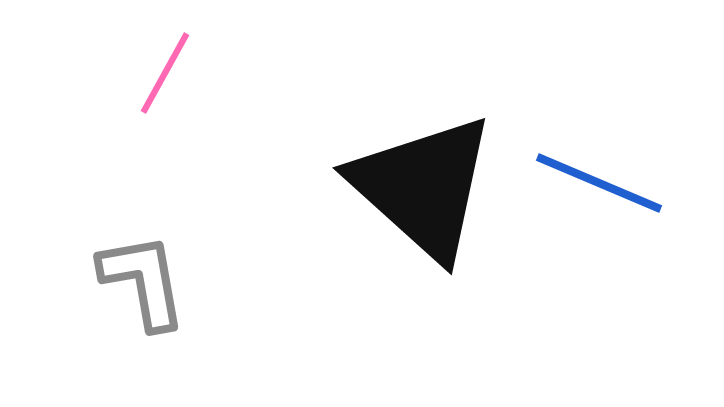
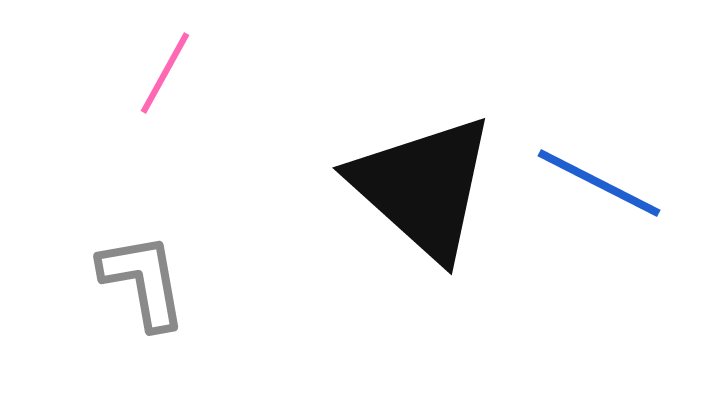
blue line: rotated 4 degrees clockwise
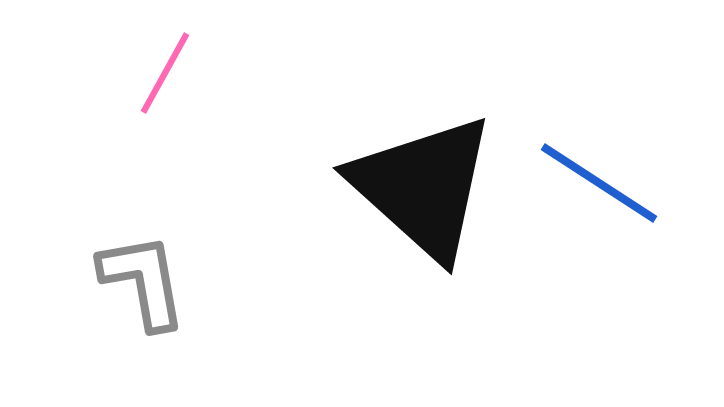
blue line: rotated 6 degrees clockwise
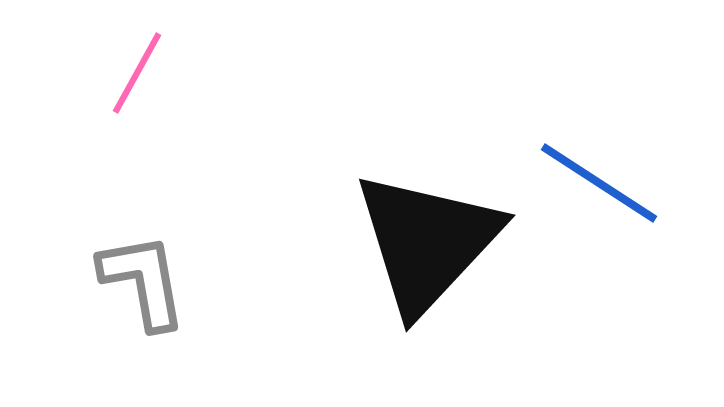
pink line: moved 28 px left
black triangle: moved 4 px right, 55 px down; rotated 31 degrees clockwise
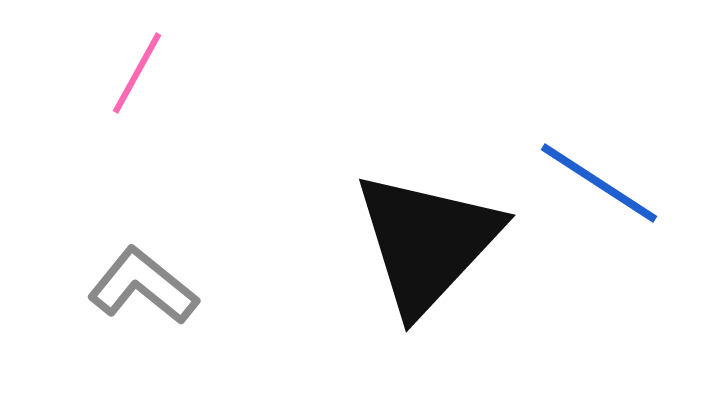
gray L-shape: moved 5 px down; rotated 41 degrees counterclockwise
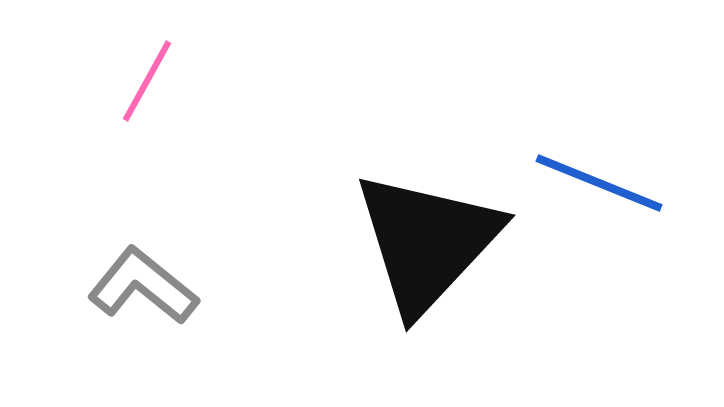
pink line: moved 10 px right, 8 px down
blue line: rotated 11 degrees counterclockwise
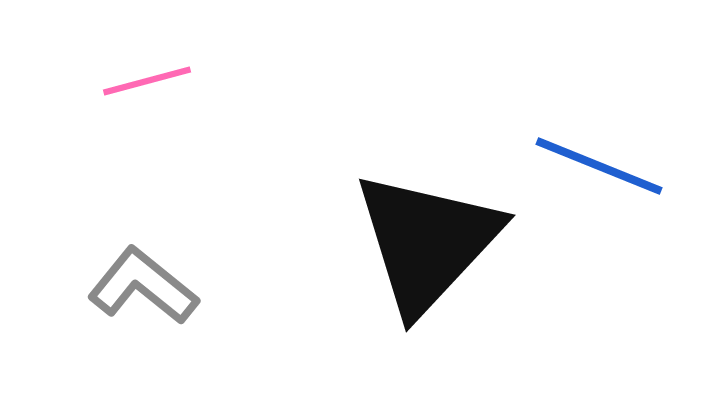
pink line: rotated 46 degrees clockwise
blue line: moved 17 px up
